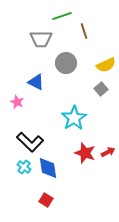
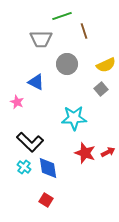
gray circle: moved 1 px right, 1 px down
cyan star: rotated 30 degrees clockwise
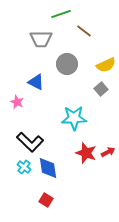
green line: moved 1 px left, 2 px up
brown line: rotated 35 degrees counterclockwise
red star: moved 1 px right
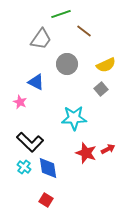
gray trapezoid: rotated 55 degrees counterclockwise
pink star: moved 3 px right
red arrow: moved 3 px up
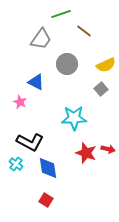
black L-shape: rotated 16 degrees counterclockwise
red arrow: rotated 40 degrees clockwise
cyan cross: moved 8 px left, 3 px up
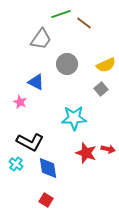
brown line: moved 8 px up
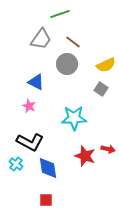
green line: moved 1 px left
brown line: moved 11 px left, 19 px down
gray square: rotated 16 degrees counterclockwise
pink star: moved 9 px right, 4 px down
red star: moved 1 px left, 3 px down
red square: rotated 32 degrees counterclockwise
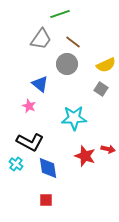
blue triangle: moved 4 px right, 2 px down; rotated 12 degrees clockwise
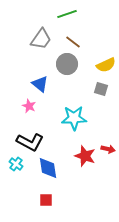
green line: moved 7 px right
gray square: rotated 16 degrees counterclockwise
